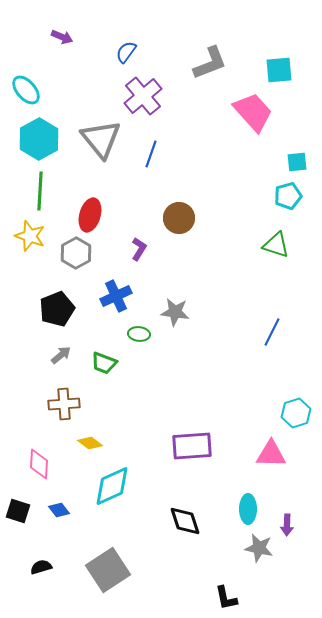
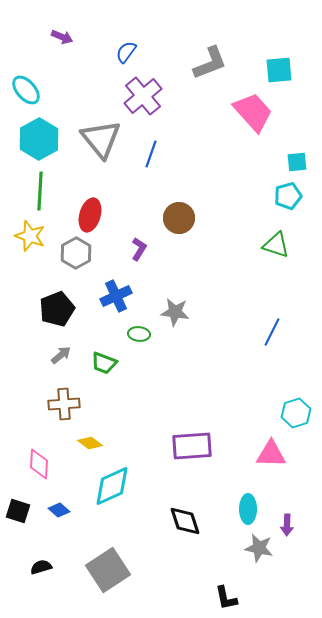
blue diamond at (59, 510): rotated 10 degrees counterclockwise
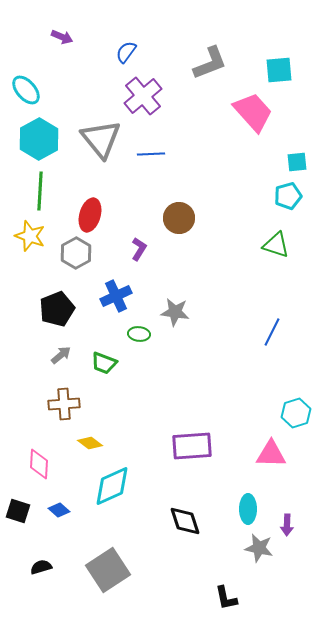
blue line at (151, 154): rotated 68 degrees clockwise
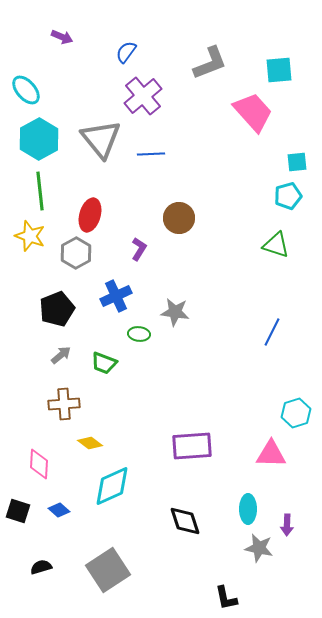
green line at (40, 191): rotated 9 degrees counterclockwise
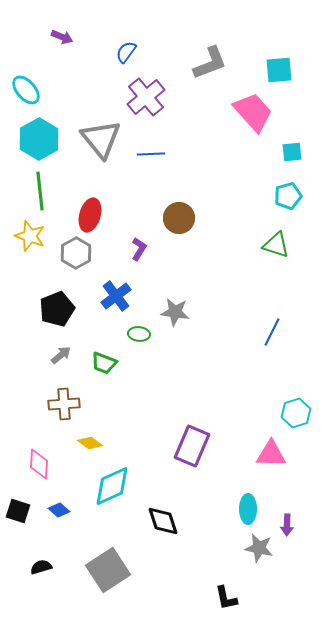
purple cross at (143, 96): moved 3 px right, 1 px down
cyan square at (297, 162): moved 5 px left, 10 px up
blue cross at (116, 296): rotated 12 degrees counterclockwise
purple rectangle at (192, 446): rotated 63 degrees counterclockwise
black diamond at (185, 521): moved 22 px left
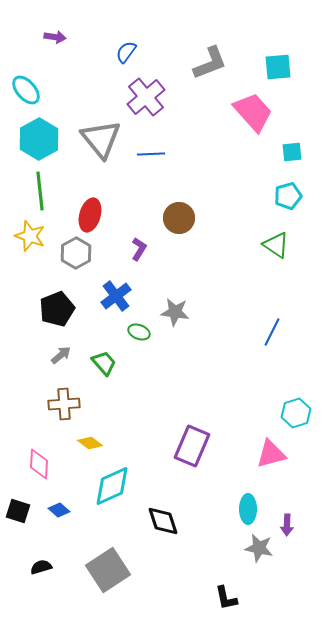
purple arrow at (62, 37): moved 7 px left; rotated 15 degrees counterclockwise
cyan square at (279, 70): moved 1 px left, 3 px up
green triangle at (276, 245): rotated 16 degrees clockwise
green ellipse at (139, 334): moved 2 px up; rotated 15 degrees clockwise
green trapezoid at (104, 363): rotated 152 degrees counterclockwise
pink triangle at (271, 454): rotated 16 degrees counterclockwise
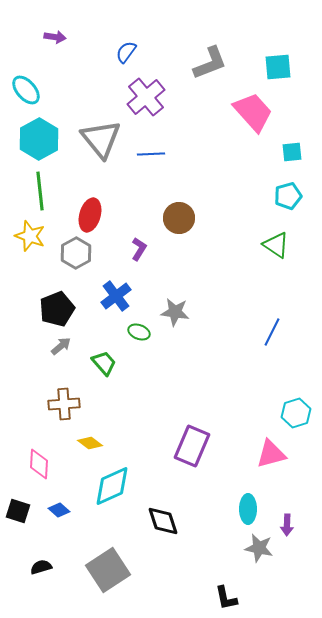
gray arrow at (61, 355): moved 9 px up
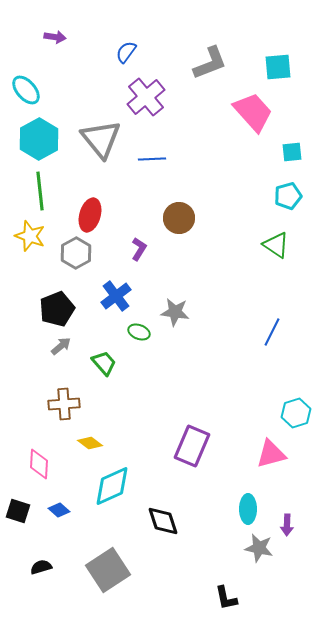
blue line at (151, 154): moved 1 px right, 5 px down
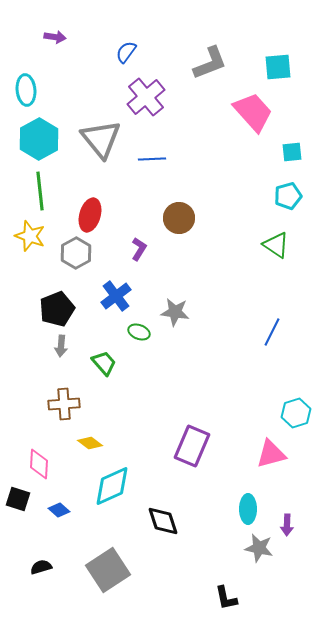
cyan ellipse at (26, 90): rotated 36 degrees clockwise
gray arrow at (61, 346): rotated 135 degrees clockwise
black square at (18, 511): moved 12 px up
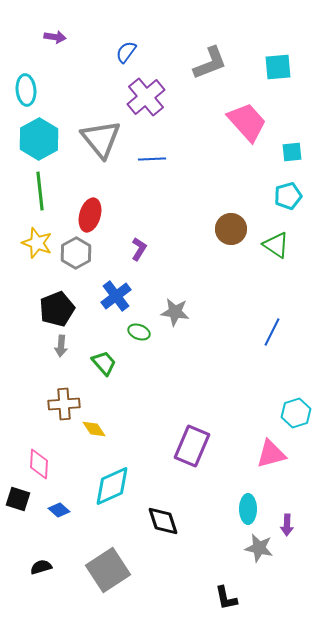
pink trapezoid at (253, 112): moved 6 px left, 10 px down
brown circle at (179, 218): moved 52 px right, 11 px down
yellow star at (30, 236): moved 7 px right, 7 px down
yellow diamond at (90, 443): moved 4 px right, 14 px up; rotated 20 degrees clockwise
